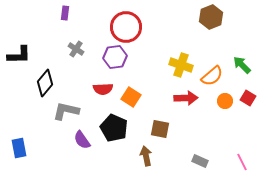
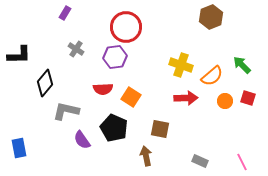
purple rectangle: rotated 24 degrees clockwise
red square: rotated 14 degrees counterclockwise
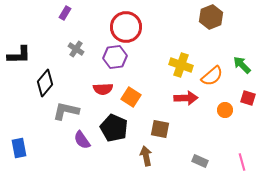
orange circle: moved 9 px down
pink line: rotated 12 degrees clockwise
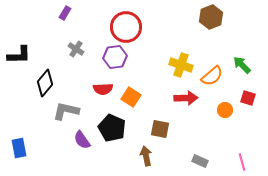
black pentagon: moved 2 px left
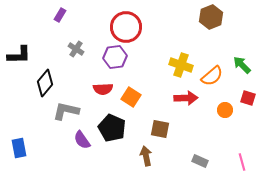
purple rectangle: moved 5 px left, 2 px down
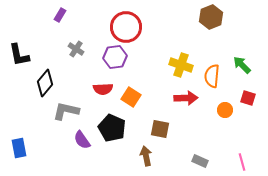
black L-shape: rotated 80 degrees clockwise
orange semicircle: rotated 135 degrees clockwise
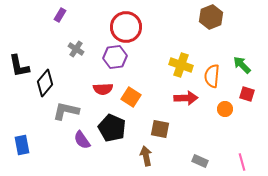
black L-shape: moved 11 px down
red square: moved 1 px left, 4 px up
orange circle: moved 1 px up
blue rectangle: moved 3 px right, 3 px up
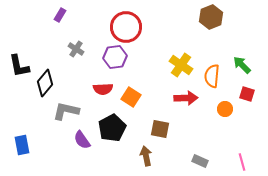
yellow cross: rotated 15 degrees clockwise
black pentagon: rotated 20 degrees clockwise
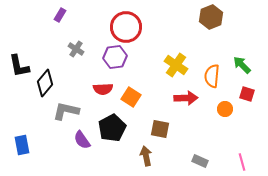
yellow cross: moved 5 px left
